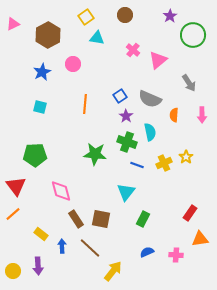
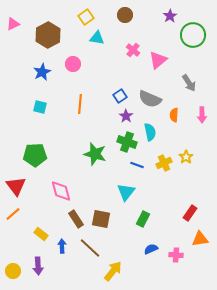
orange line at (85, 104): moved 5 px left
green star at (95, 154): rotated 10 degrees clockwise
blue semicircle at (147, 252): moved 4 px right, 3 px up
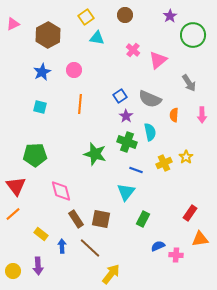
pink circle at (73, 64): moved 1 px right, 6 px down
blue line at (137, 165): moved 1 px left, 5 px down
blue semicircle at (151, 249): moved 7 px right, 3 px up
yellow arrow at (113, 271): moved 2 px left, 3 px down
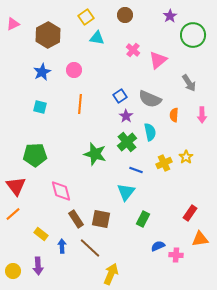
green cross at (127, 142): rotated 30 degrees clockwise
yellow arrow at (111, 274): rotated 15 degrees counterclockwise
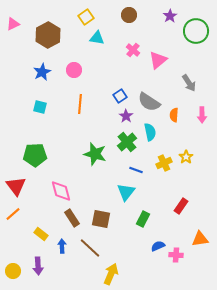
brown circle at (125, 15): moved 4 px right
green circle at (193, 35): moved 3 px right, 4 px up
gray semicircle at (150, 99): moved 1 px left, 3 px down; rotated 10 degrees clockwise
red rectangle at (190, 213): moved 9 px left, 7 px up
brown rectangle at (76, 219): moved 4 px left, 1 px up
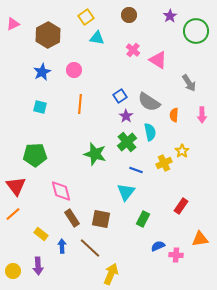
pink triangle at (158, 60): rotated 48 degrees counterclockwise
yellow star at (186, 157): moved 4 px left, 6 px up
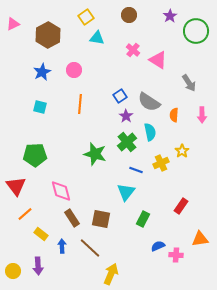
yellow cross at (164, 163): moved 3 px left
orange line at (13, 214): moved 12 px right
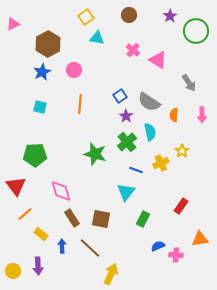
brown hexagon at (48, 35): moved 9 px down
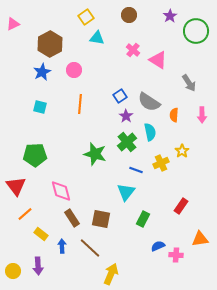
brown hexagon at (48, 44): moved 2 px right
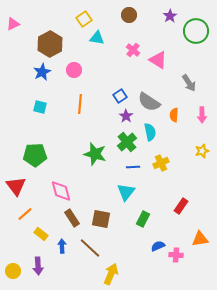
yellow square at (86, 17): moved 2 px left, 2 px down
yellow star at (182, 151): moved 20 px right; rotated 16 degrees clockwise
blue line at (136, 170): moved 3 px left, 3 px up; rotated 24 degrees counterclockwise
